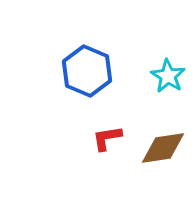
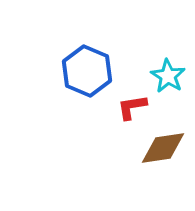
red L-shape: moved 25 px right, 31 px up
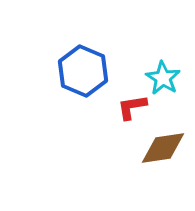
blue hexagon: moved 4 px left
cyan star: moved 5 px left, 2 px down
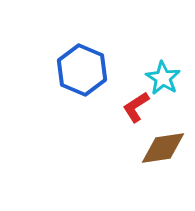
blue hexagon: moved 1 px left, 1 px up
red L-shape: moved 4 px right; rotated 24 degrees counterclockwise
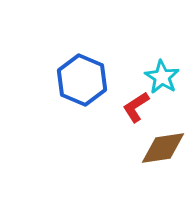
blue hexagon: moved 10 px down
cyan star: moved 1 px left, 1 px up
